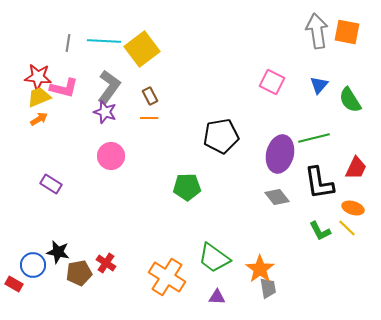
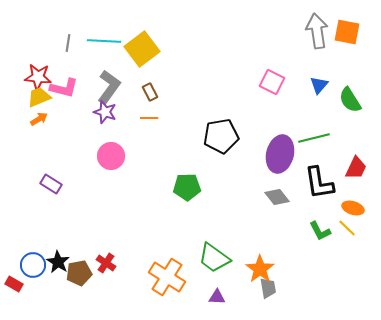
brown rectangle: moved 4 px up
black star: moved 10 px down; rotated 20 degrees clockwise
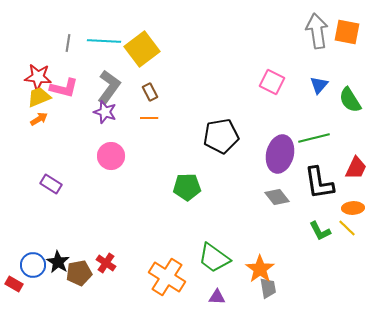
orange ellipse: rotated 20 degrees counterclockwise
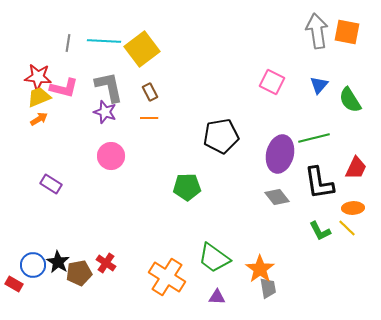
gray L-shape: rotated 48 degrees counterclockwise
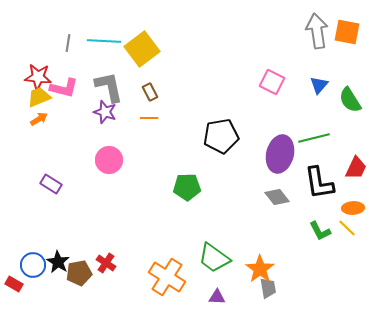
pink circle: moved 2 px left, 4 px down
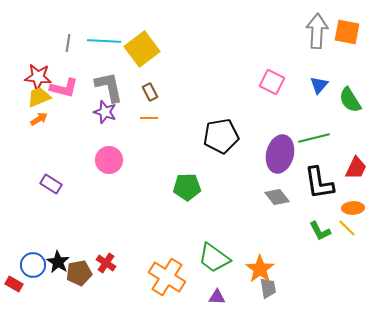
gray arrow: rotated 12 degrees clockwise
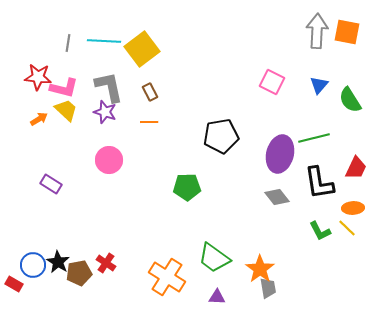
yellow trapezoid: moved 27 px right, 13 px down; rotated 65 degrees clockwise
orange line: moved 4 px down
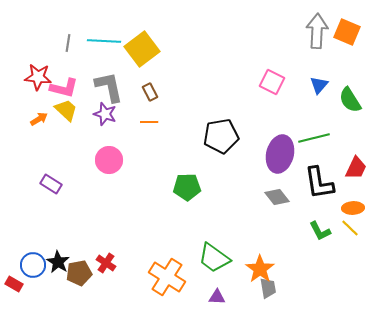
orange square: rotated 12 degrees clockwise
purple star: moved 2 px down
yellow line: moved 3 px right
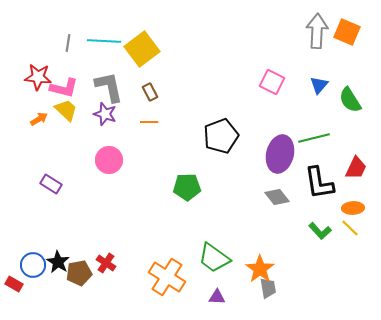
black pentagon: rotated 12 degrees counterclockwise
green L-shape: rotated 15 degrees counterclockwise
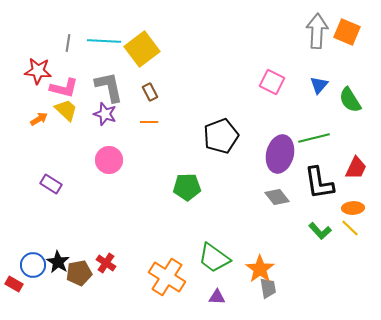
red star: moved 6 px up
